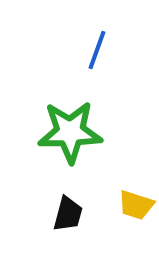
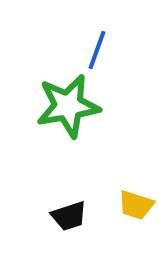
green star: moved 2 px left, 26 px up; rotated 8 degrees counterclockwise
black trapezoid: moved 1 px right, 2 px down; rotated 57 degrees clockwise
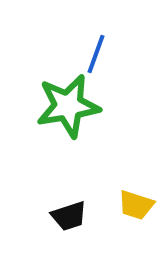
blue line: moved 1 px left, 4 px down
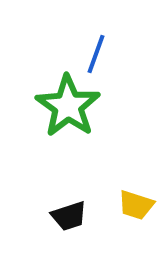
green star: rotated 28 degrees counterclockwise
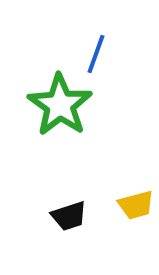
green star: moved 8 px left, 1 px up
yellow trapezoid: rotated 33 degrees counterclockwise
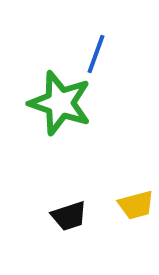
green star: moved 2 px up; rotated 16 degrees counterclockwise
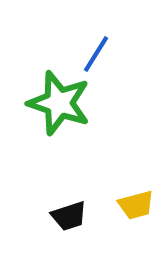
blue line: rotated 12 degrees clockwise
green star: moved 1 px left
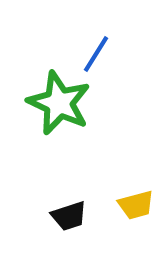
green star: rotated 6 degrees clockwise
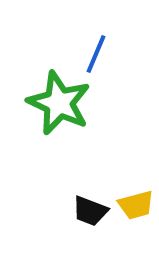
blue line: rotated 9 degrees counterclockwise
black trapezoid: moved 21 px right, 5 px up; rotated 39 degrees clockwise
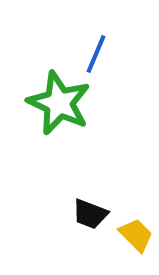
yellow trapezoid: moved 30 px down; rotated 120 degrees counterclockwise
black trapezoid: moved 3 px down
